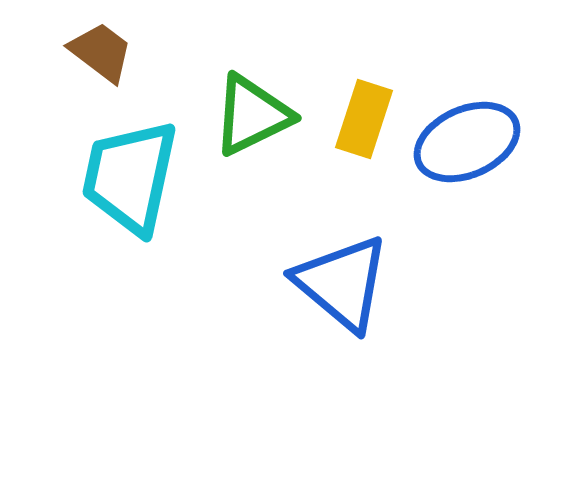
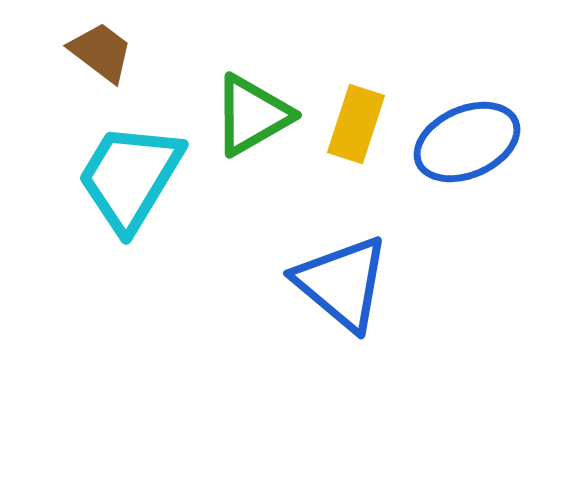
green triangle: rotated 4 degrees counterclockwise
yellow rectangle: moved 8 px left, 5 px down
cyan trapezoid: rotated 19 degrees clockwise
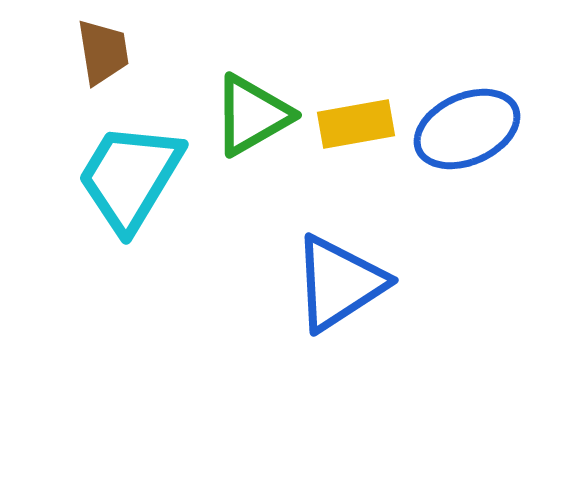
brown trapezoid: moved 2 px right; rotated 44 degrees clockwise
yellow rectangle: rotated 62 degrees clockwise
blue ellipse: moved 13 px up
blue triangle: moved 3 px left; rotated 47 degrees clockwise
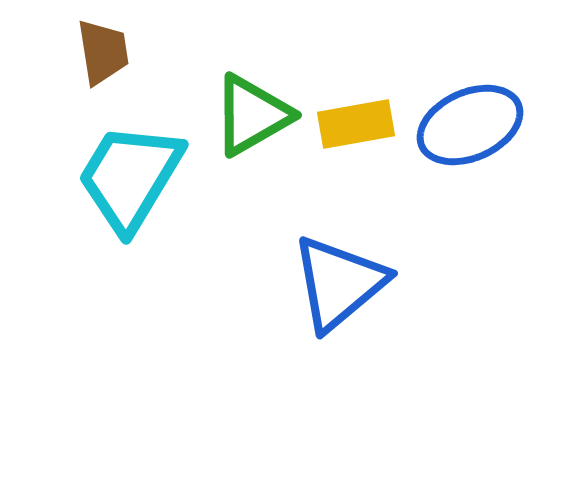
blue ellipse: moved 3 px right, 4 px up
blue triangle: rotated 7 degrees counterclockwise
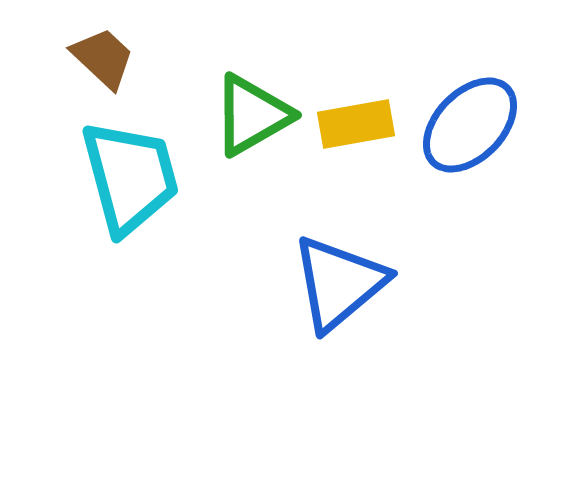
brown trapezoid: moved 6 px down; rotated 38 degrees counterclockwise
blue ellipse: rotated 22 degrees counterclockwise
cyan trapezoid: rotated 134 degrees clockwise
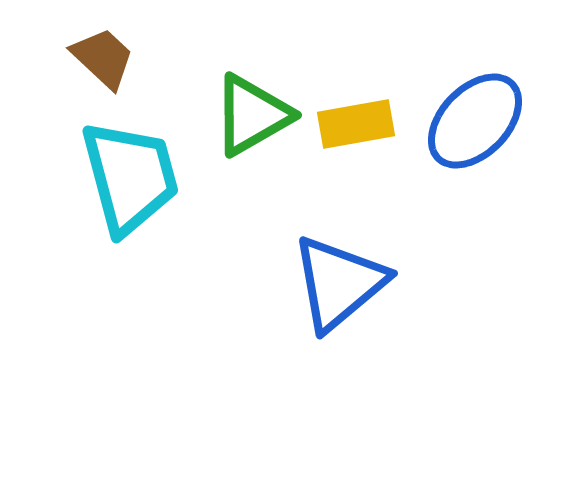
blue ellipse: moved 5 px right, 4 px up
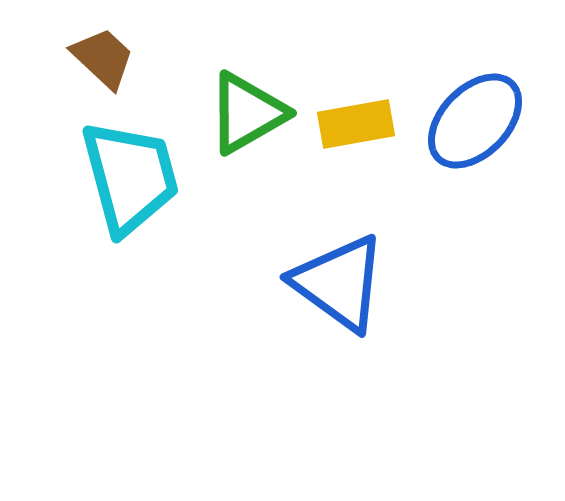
green triangle: moved 5 px left, 2 px up
blue triangle: rotated 44 degrees counterclockwise
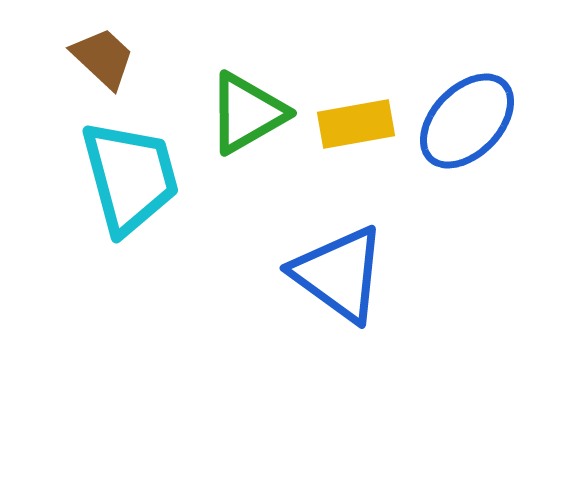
blue ellipse: moved 8 px left
blue triangle: moved 9 px up
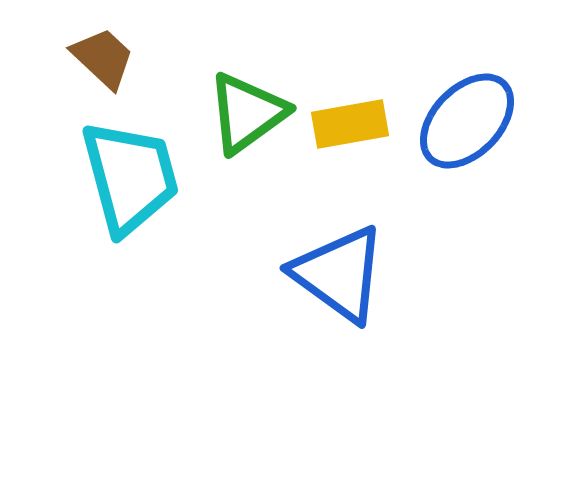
green triangle: rotated 6 degrees counterclockwise
yellow rectangle: moved 6 px left
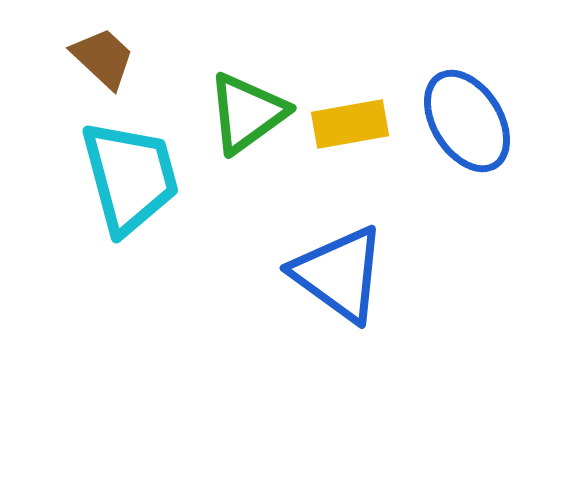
blue ellipse: rotated 76 degrees counterclockwise
